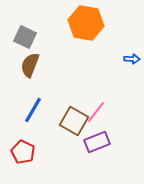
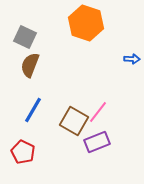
orange hexagon: rotated 8 degrees clockwise
pink line: moved 2 px right
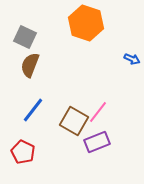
blue arrow: rotated 21 degrees clockwise
blue line: rotated 8 degrees clockwise
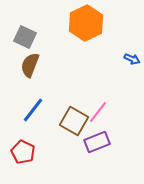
orange hexagon: rotated 16 degrees clockwise
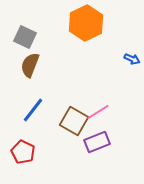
pink line: rotated 20 degrees clockwise
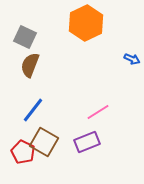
brown square: moved 30 px left, 21 px down
purple rectangle: moved 10 px left
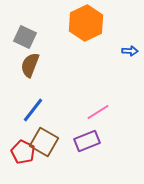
blue arrow: moved 2 px left, 8 px up; rotated 21 degrees counterclockwise
purple rectangle: moved 1 px up
